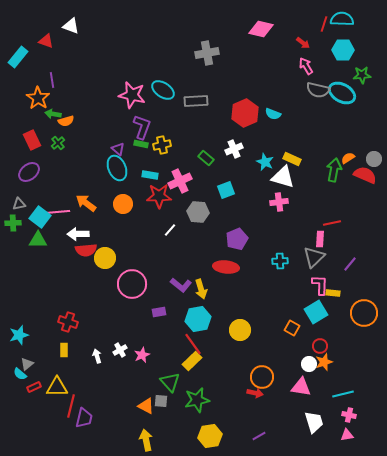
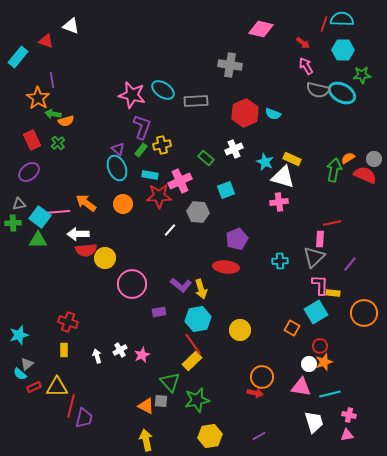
gray cross at (207, 53): moved 23 px right, 12 px down; rotated 20 degrees clockwise
green rectangle at (141, 144): moved 6 px down; rotated 64 degrees counterclockwise
cyan line at (343, 394): moved 13 px left
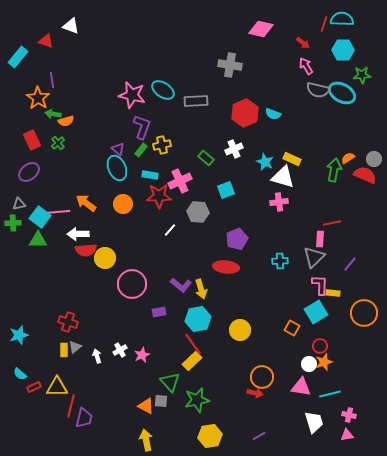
gray triangle at (27, 364): moved 48 px right, 17 px up
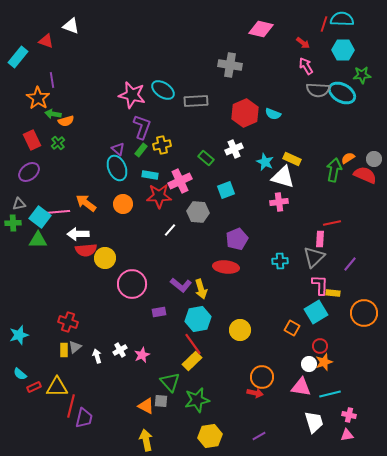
gray semicircle at (318, 90): rotated 10 degrees counterclockwise
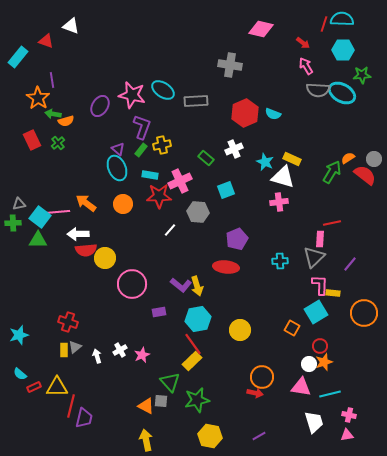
green arrow at (334, 170): moved 2 px left, 2 px down; rotated 20 degrees clockwise
purple ellipse at (29, 172): moved 71 px right, 66 px up; rotated 20 degrees counterclockwise
red semicircle at (365, 175): rotated 15 degrees clockwise
yellow arrow at (201, 289): moved 4 px left, 3 px up
yellow hexagon at (210, 436): rotated 20 degrees clockwise
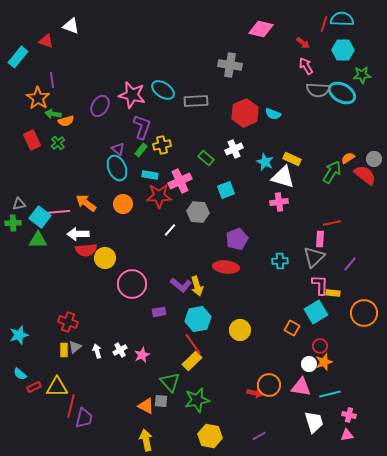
white arrow at (97, 356): moved 5 px up
orange circle at (262, 377): moved 7 px right, 8 px down
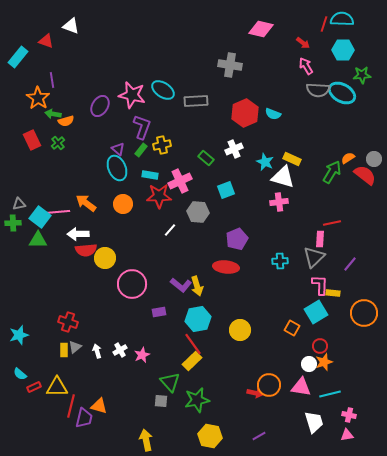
orange triangle at (146, 406): moved 47 px left; rotated 12 degrees counterclockwise
